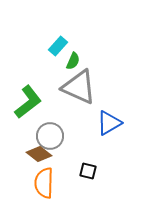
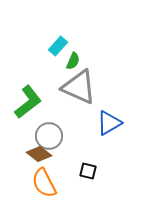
gray circle: moved 1 px left
orange semicircle: rotated 28 degrees counterclockwise
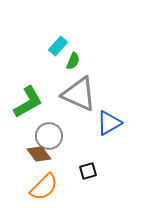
gray triangle: moved 7 px down
green L-shape: rotated 8 degrees clockwise
brown diamond: rotated 15 degrees clockwise
black square: rotated 30 degrees counterclockwise
orange semicircle: moved 4 px down; rotated 108 degrees counterclockwise
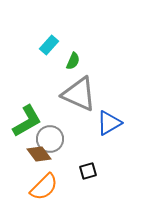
cyan rectangle: moved 9 px left, 1 px up
green L-shape: moved 1 px left, 19 px down
gray circle: moved 1 px right, 3 px down
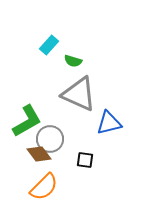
green semicircle: rotated 84 degrees clockwise
blue triangle: rotated 16 degrees clockwise
black square: moved 3 px left, 11 px up; rotated 24 degrees clockwise
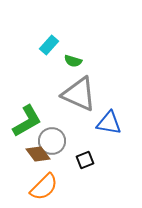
blue triangle: rotated 24 degrees clockwise
gray circle: moved 2 px right, 2 px down
brown diamond: moved 1 px left
black square: rotated 30 degrees counterclockwise
